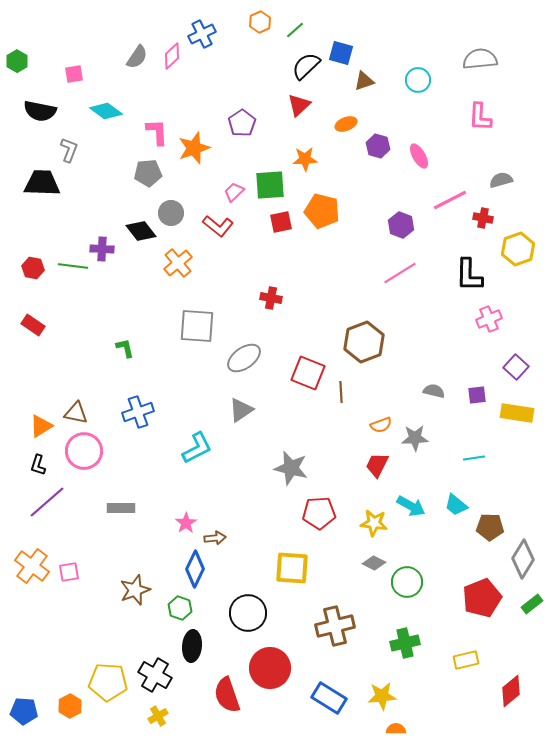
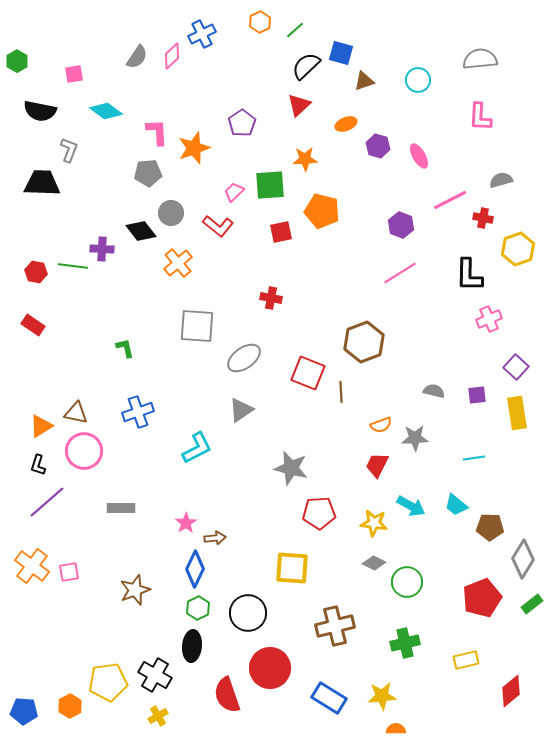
red square at (281, 222): moved 10 px down
red hexagon at (33, 268): moved 3 px right, 4 px down
yellow rectangle at (517, 413): rotated 72 degrees clockwise
green hexagon at (180, 608): moved 18 px right; rotated 15 degrees clockwise
yellow pentagon at (108, 682): rotated 12 degrees counterclockwise
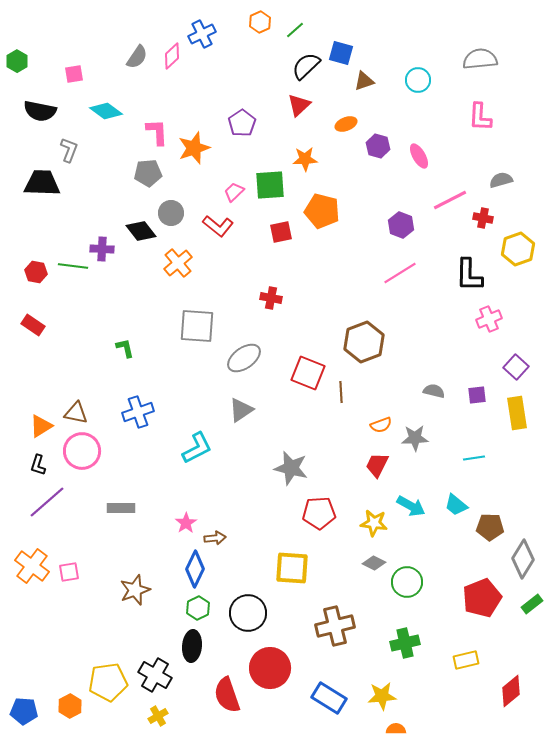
pink circle at (84, 451): moved 2 px left
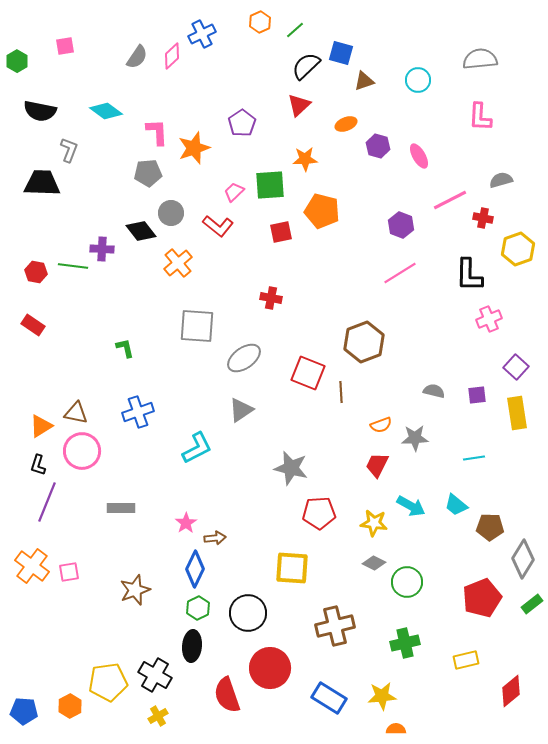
pink square at (74, 74): moved 9 px left, 28 px up
purple line at (47, 502): rotated 27 degrees counterclockwise
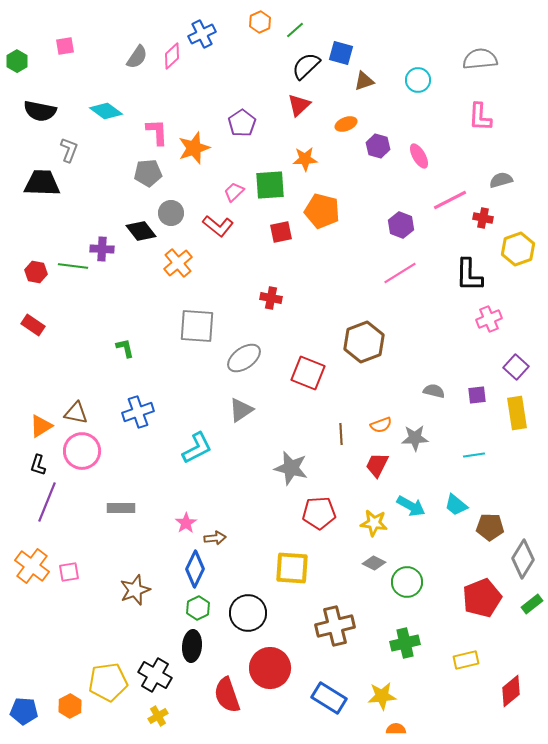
brown line at (341, 392): moved 42 px down
cyan line at (474, 458): moved 3 px up
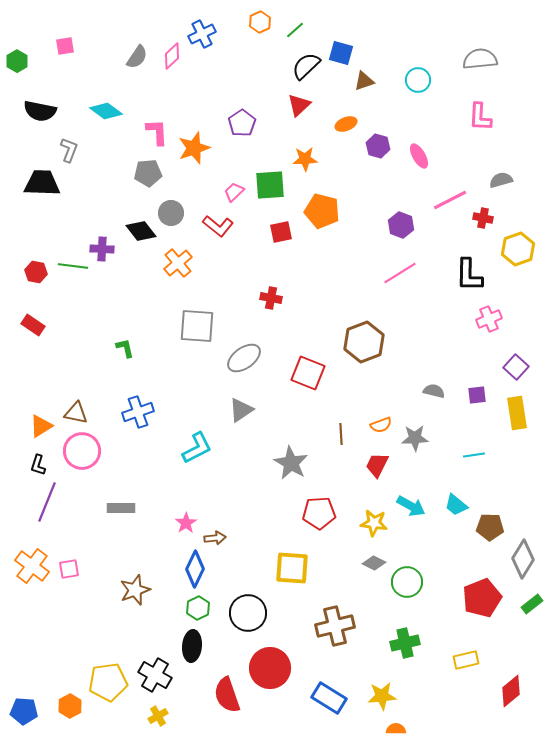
gray star at (291, 468): moved 5 px up; rotated 16 degrees clockwise
pink square at (69, 572): moved 3 px up
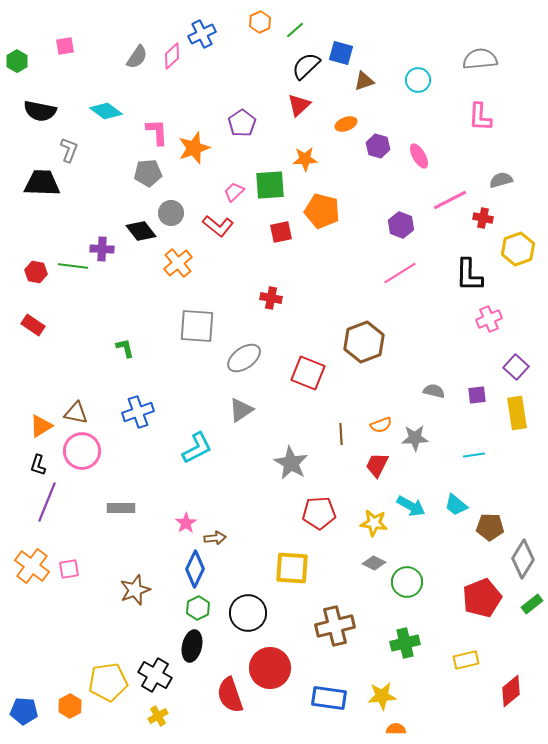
black ellipse at (192, 646): rotated 8 degrees clockwise
red semicircle at (227, 695): moved 3 px right
blue rectangle at (329, 698): rotated 24 degrees counterclockwise
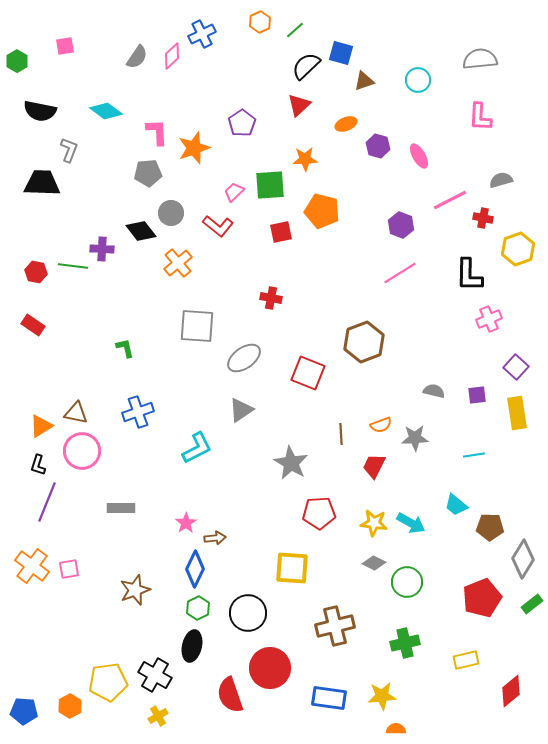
red trapezoid at (377, 465): moved 3 px left, 1 px down
cyan arrow at (411, 506): moved 17 px down
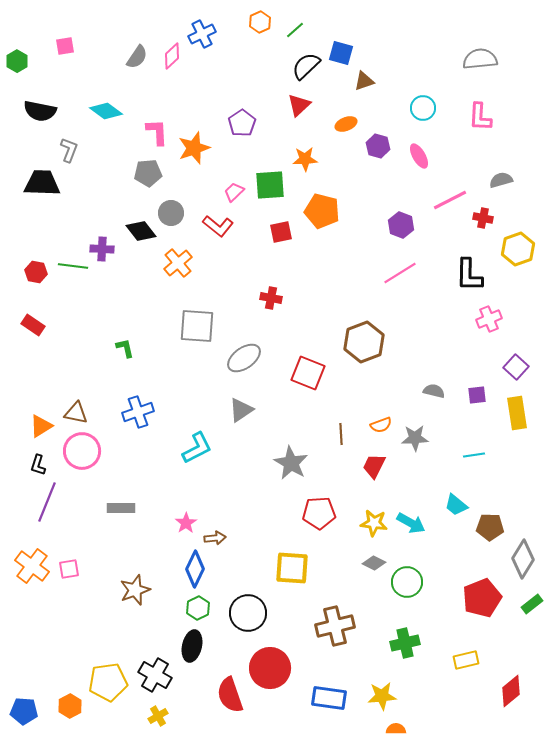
cyan circle at (418, 80): moved 5 px right, 28 px down
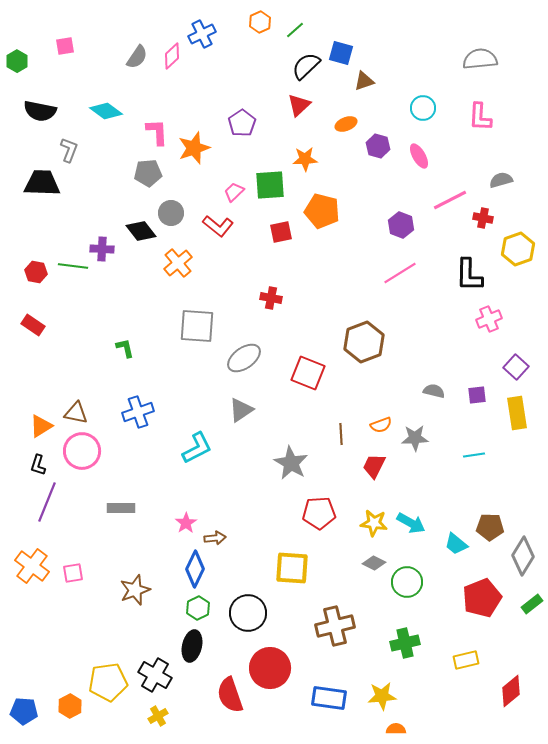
cyan trapezoid at (456, 505): moved 39 px down
gray diamond at (523, 559): moved 3 px up
pink square at (69, 569): moved 4 px right, 4 px down
